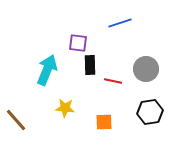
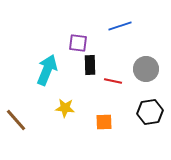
blue line: moved 3 px down
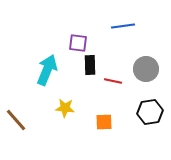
blue line: moved 3 px right; rotated 10 degrees clockwise
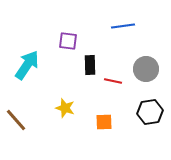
purple square: moved 10 px left, 2 px up
cyan arrow: moved 20 px left, 5 px up; rotated 12 degrees clockwise
yellow star: rotated 12 degrees clockwise
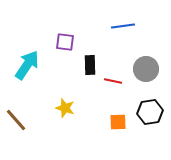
purple square: moved 3 px left, 1 px down
orange square: moved 14 px right
